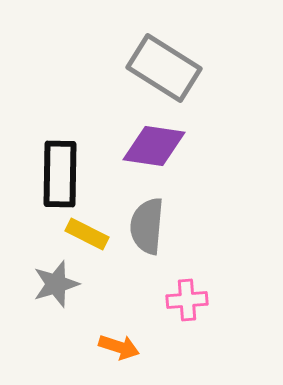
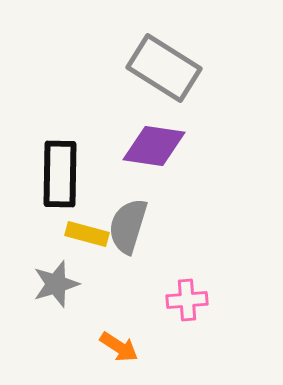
gray semicircle: moved 19 px left; rotated 12 degrees clockwise
yellow rectangle: rotated 12 degrees counterclockwise
orange arrow: rotated 15 degrees clockwise
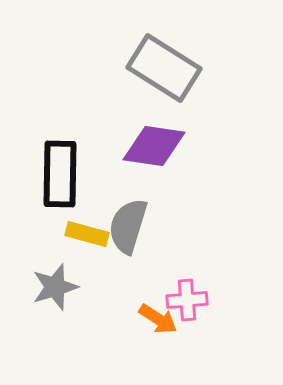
gray star: moved 1 px left, 3 px down
orange arrow: moved 39 px right, 28 px up
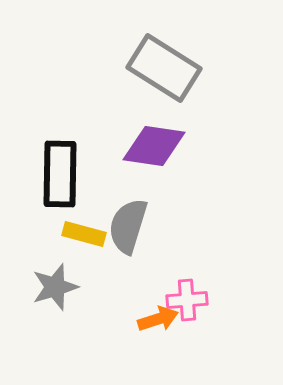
yellow rectangle: moved 3 px left
orange arrow: rotated 51 degrees counterclockwise
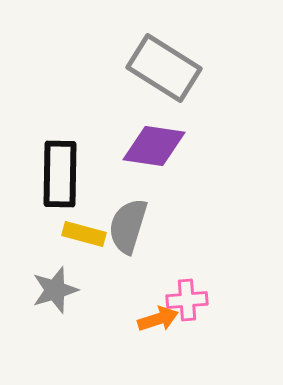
gray star: moved 3 px down
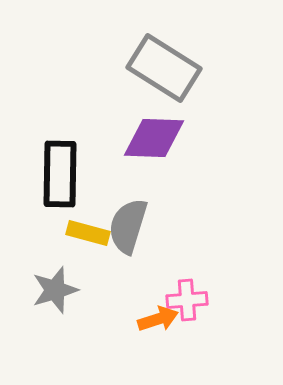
purple diamond: moved 8 px up; rotated 6 degrees counterclockwise
yellow rectangle: moved 4 px right, 1 px up
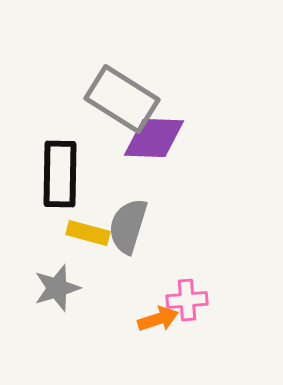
gray rectangle: moved 42 px left, 31 px down
gray star: moved 2 px right, 2 px up
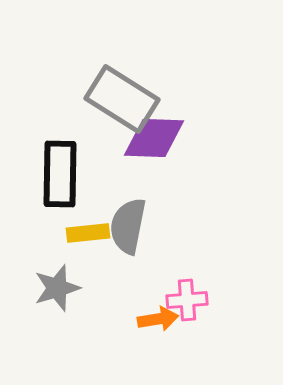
gray semicircle: rotated 6 degrees counterclockwise
yellow rectangle: rotated 21 degrees counterclockwise
orange arrow: rotated 9 degrees clockwise
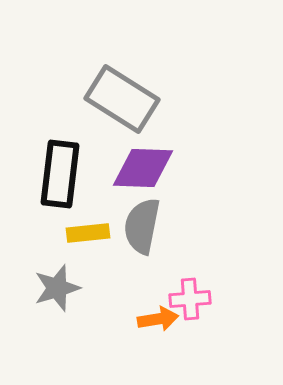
purple diamond: moved 11 px left, 30 px down
black rectangle: rotated 6 degrees clockwise
gray semicircle: moved 14 px right
pink cross: moved 3 px right, 1 px up
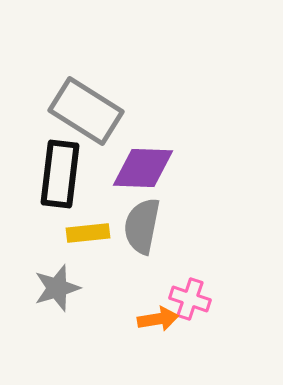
gray rectangle: moved 36 px left, 12 px down
pink cross: rotated 24 degrees clockwise
